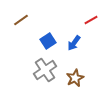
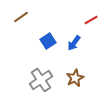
brown line: moved 3 px up
gray cross: moved 4 px left, 10 px down
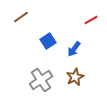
blue arrow: moved 6 px down
brown star: moved 1 px up
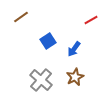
gray cross: rotated 15 degrees counterclockwise
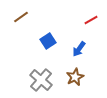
blue arrow: moved 5 px right
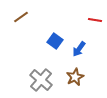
red line: moved 4 px right; rotated 40 degrees clockwise
blue square: moved 7 px right; rotated 21 degrees counterclockwise
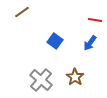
brown line: moved 1 px right, 5 px up
blue arrow: moved 11 px right, 6 px up
brown star: rotated 12 degrees counterclockwise
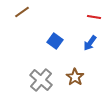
red line: moved 1 px left, 3 px up
